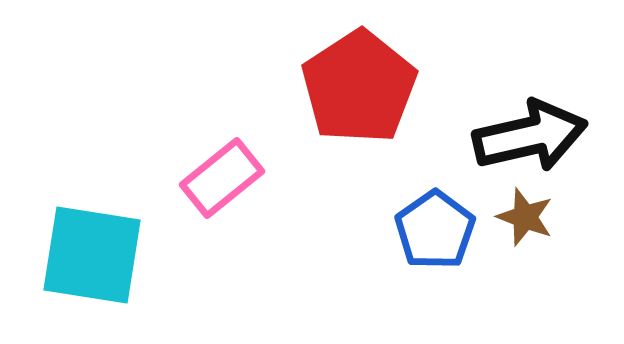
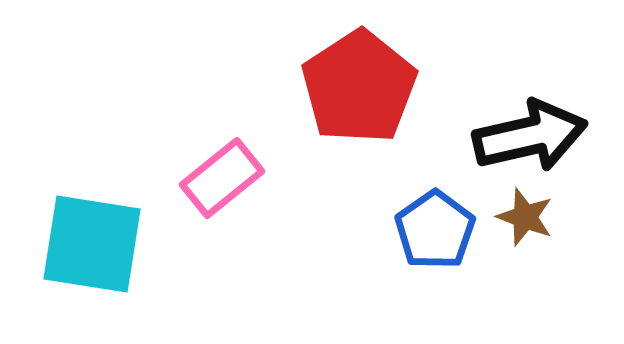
cyan square: moved 11 px up
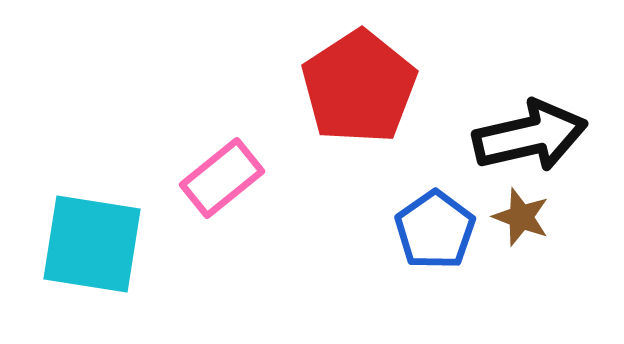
brown star: moved 4 px left
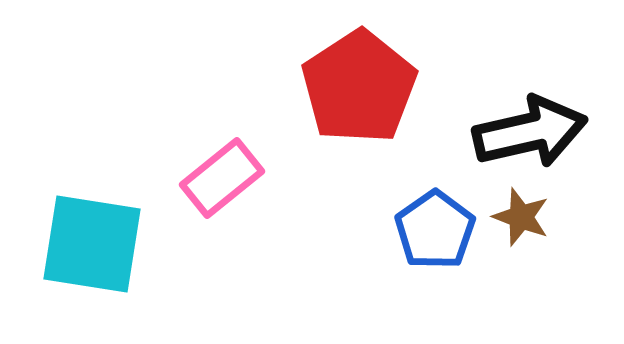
black arrow: moved 4 px up
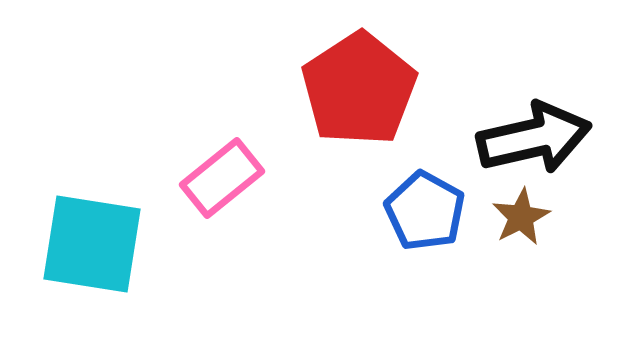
red pentagon: moved 2 px down
black arrow: moved 4 px right, 6 px down
brown star: rotated 24 degrees clockwise
blue pentagon: moved 10 px left, 19 px up; rotated 8 degrees counterclockwise
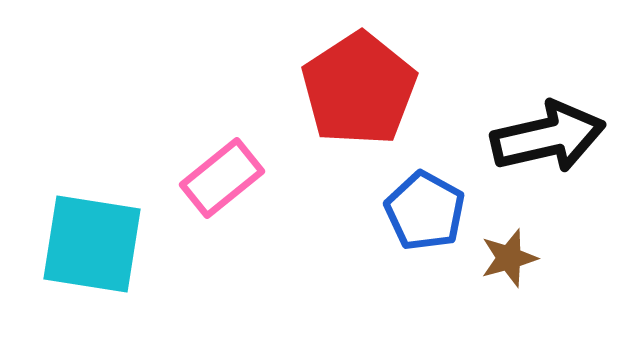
black arrow: moved 14 px right, 1 px up
brown star: moved 12 px left, 41 px down; rotated 12 degrees clockwise
